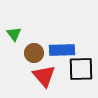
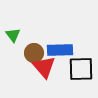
green triangle: moved 1 px left, 1 px down
blue rectangle: moved 2 px left
red triangle: moved 9 px up
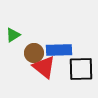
green triangle: rotated 35 degrees clockwise
blue rectangle: moved 1 px left
red triangle: rotated 10 degrees counterclockwise
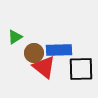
green triangle: moved 2 px right, 2 px down
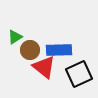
brown circle: moved 4 px left, 3 px up
black square: moved 2 px left, 5 px down; rotated 24 degrees counterclockwise
